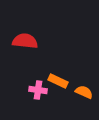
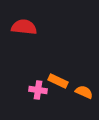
red semicircle: moved 1 px left, 14 px up
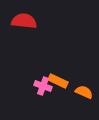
red semicircle: moved 6 px up
pink cross: moved 5 px right, 4 px up; rotated 12 degrees clockwise
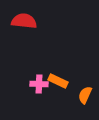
pink cross: moved 4 px left, 2 px up; rotated 18 degrees counterclockwise
orange semicircle: moved 1 px right, 3 px down; rotated 90 degrees counterclockwise
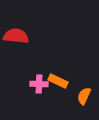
red semicircle: moved 8 px left, 15 px down
orange semicircle: moved 1 px left, 1 px down
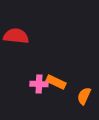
orange rectangle: moved 2 px left, 1 px down
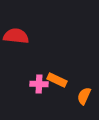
orange rectangle: moved 1 px right, 2 px up
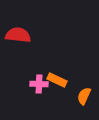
red semicircle: moved 2 px right, 1 px up
